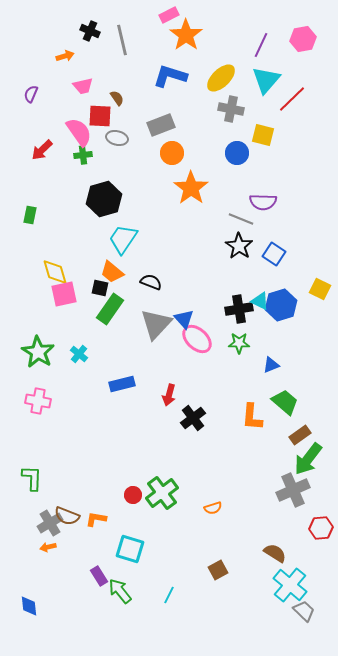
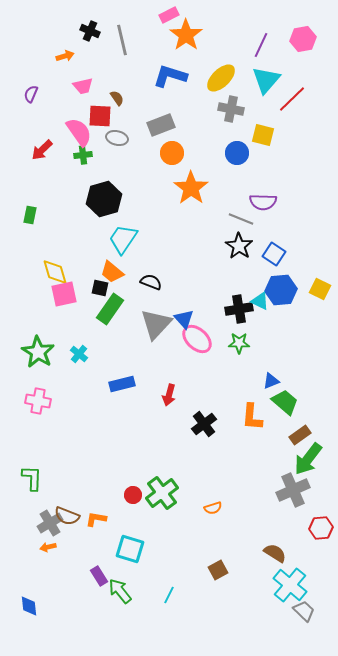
blue hexagon at (281, 305): moved 15 px up; rotated 12 degrees clockwise
blue triangle at (271, 365): moved 16 px down
black cross at (193, 418): moved 11 px right, 6 px down
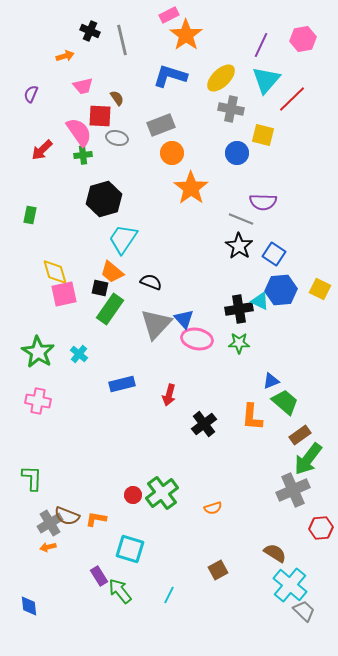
pink ellipse at (197, 339): rotated 32 degrees counterclockwise
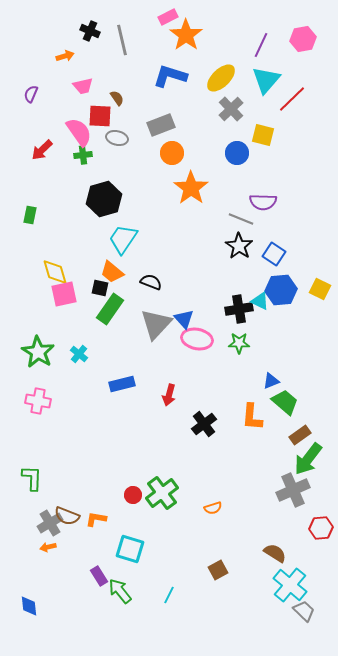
pink rectangle at (169, 15): moved 1 px left, 2 px down
gray cross at (231, 109): rotated 35 degrees clockwise
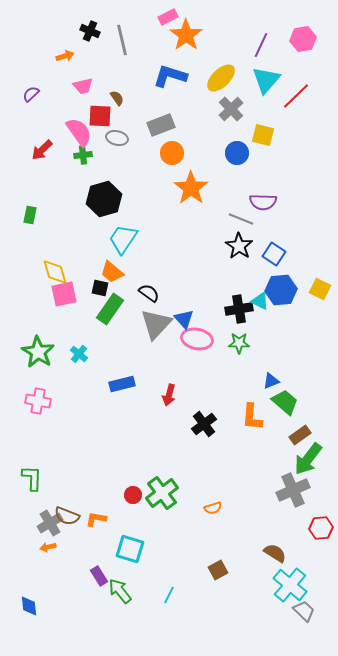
purple semicircle at (31, 94): rotated 24 degrees clockwise
red line at (292, 99): moved 4 px right, 3 px up
black semicircle at (151, 282): moved 2 px left, 11 px down; rotated 15 degrees clockwise
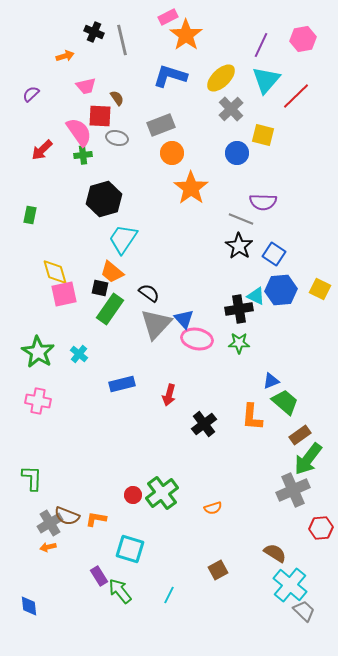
black cross at (90, 31): moved 4 px right, 1 px down
pink trapezoid at (83, 86): moved 3 px right
cyan triangle at (260, 301): moved 4 px left, 5 px up
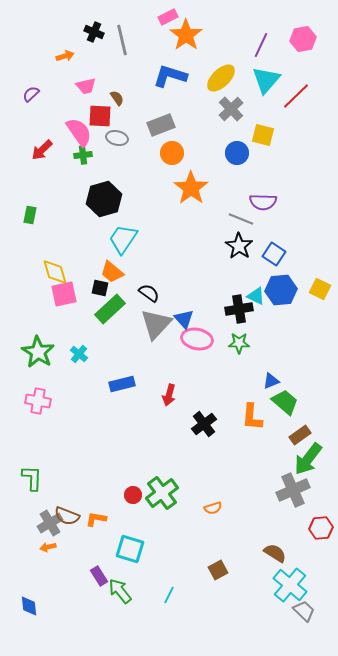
green rectangle at (110, 309): rotated 12 degrees clockwise
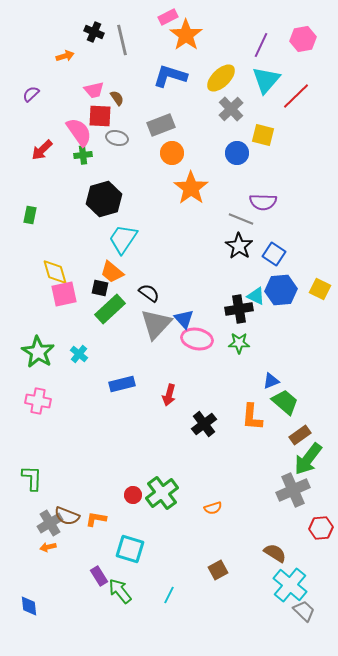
pink trapezoid at (86, 86): moved 8 px right, 4 px down
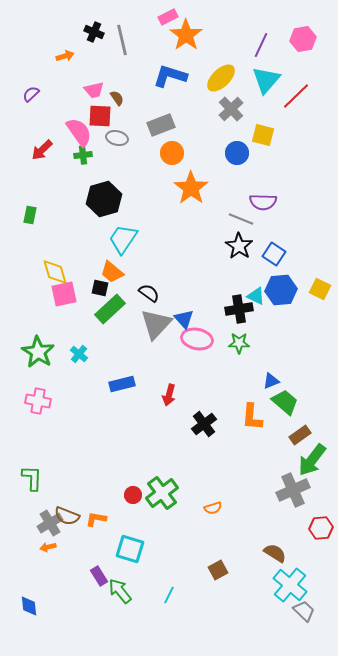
green arrow at (308, 459): moved 4 px right, 1 px down
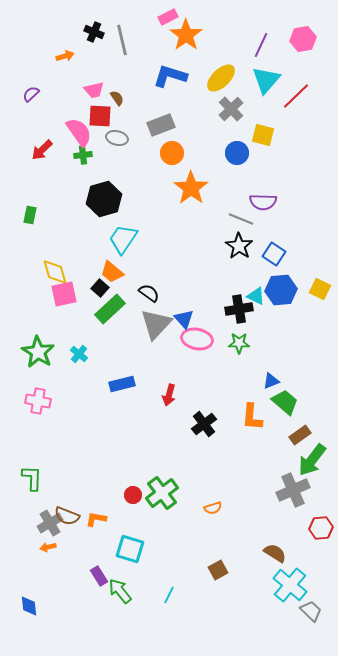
black square at (100, 288): rotated 30 degrees clockwise
gray trapezoid at (304, 611): moved 7 px right
